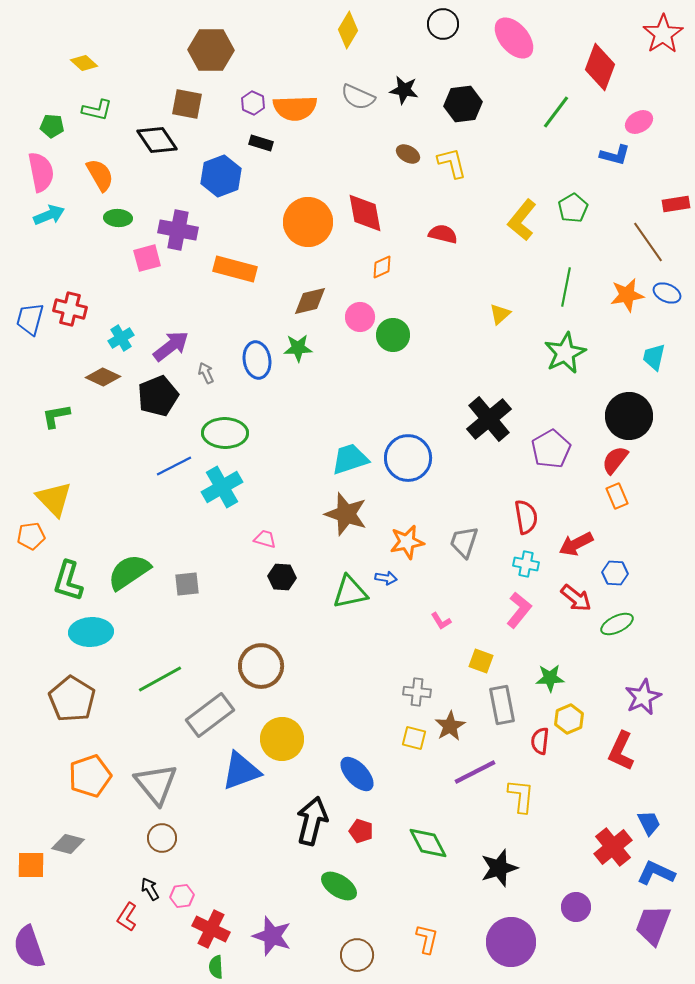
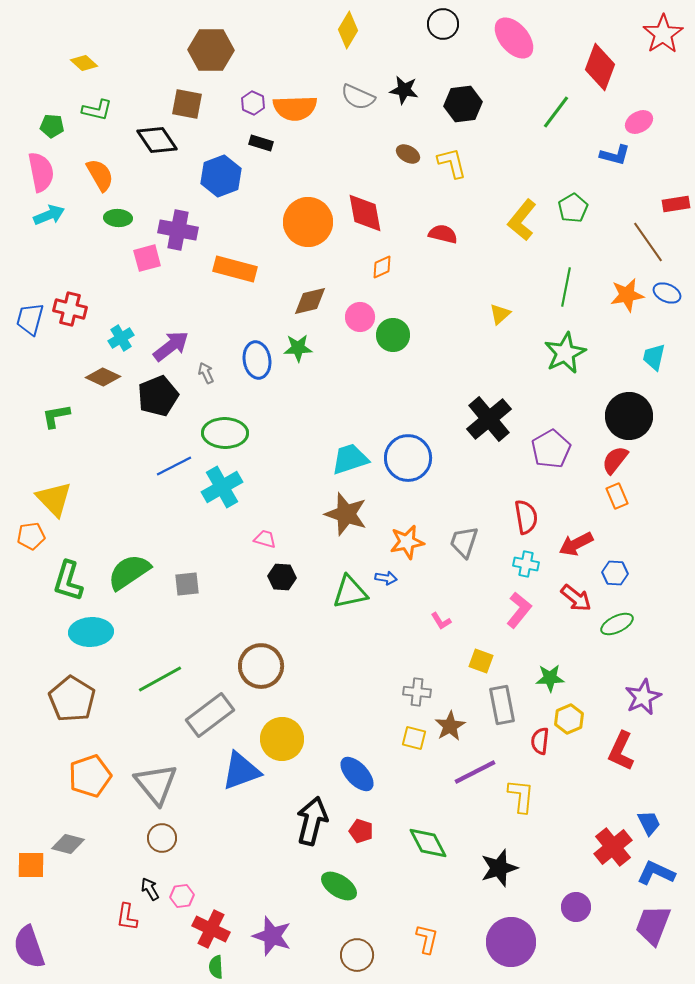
red L-shape at (127, 917): rotated 24 degrees counterclockwise
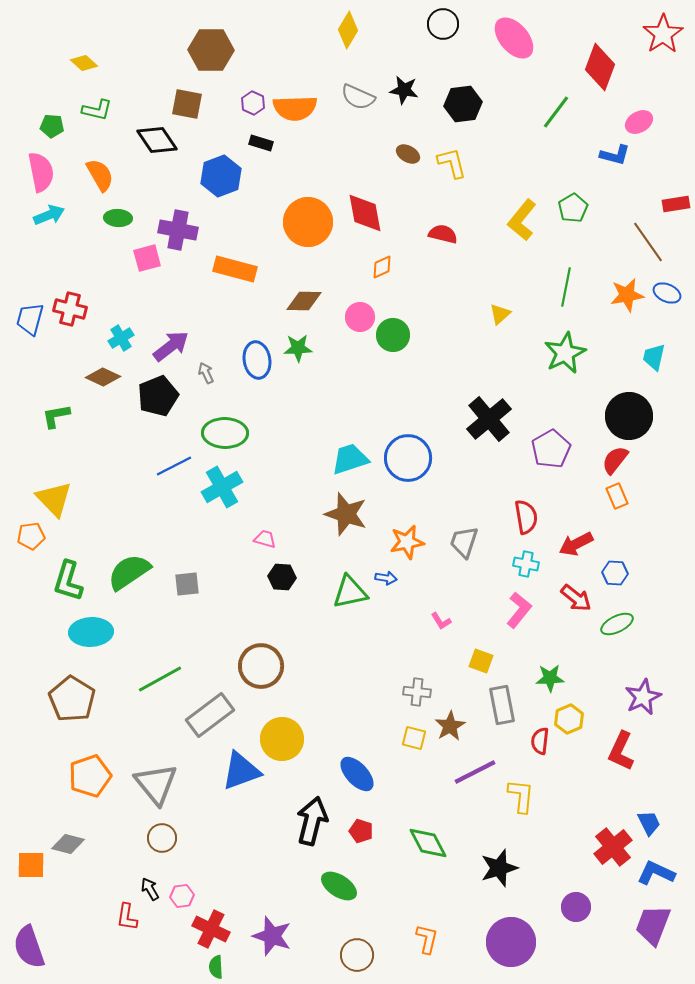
brown diamond at (310, 301): moved 6 px left; rotated 15 degrees clockwise
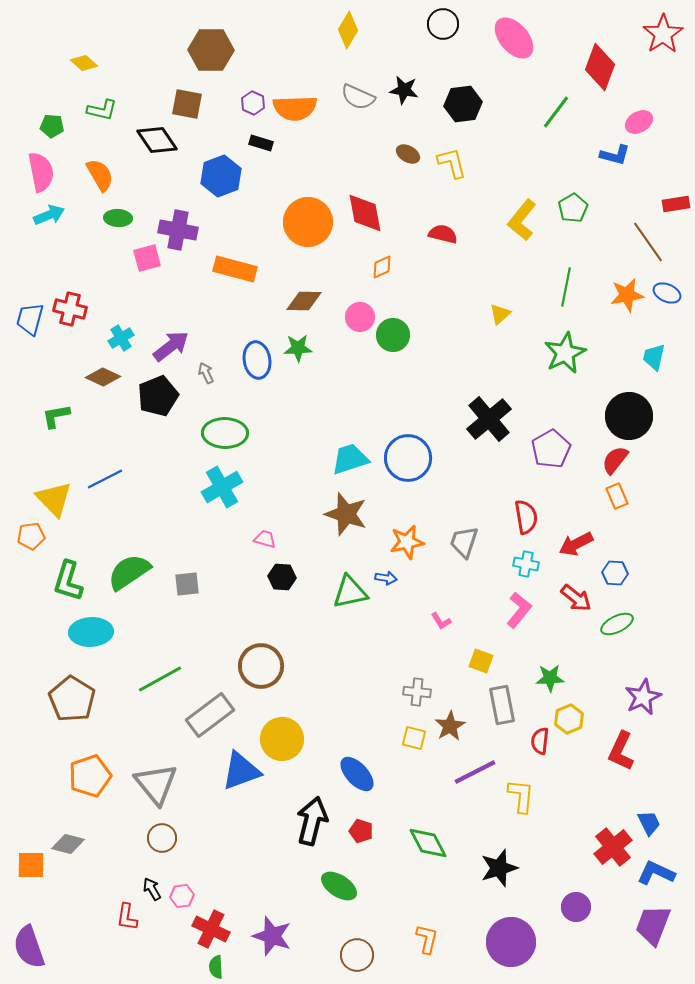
green L-shape at (97, 110): moved 5 px right
blue line at (174, 466): moved 69 px left, 13 px down
black arrow at (150, 889): moved 2 px right
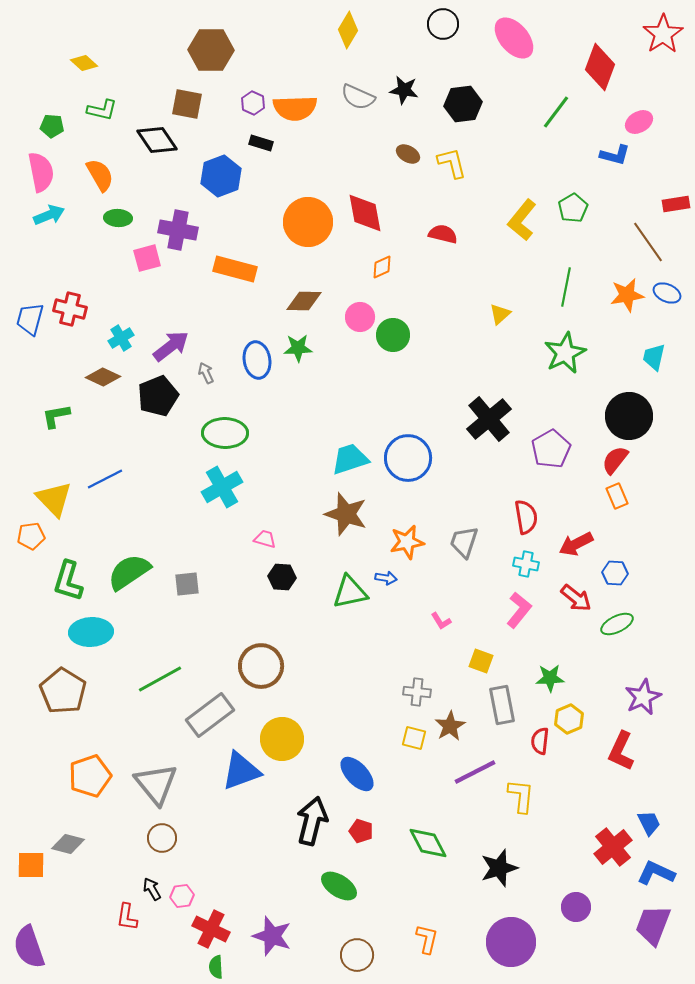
brown pentagon at (72, 699): moved 9 px left, 8 px up
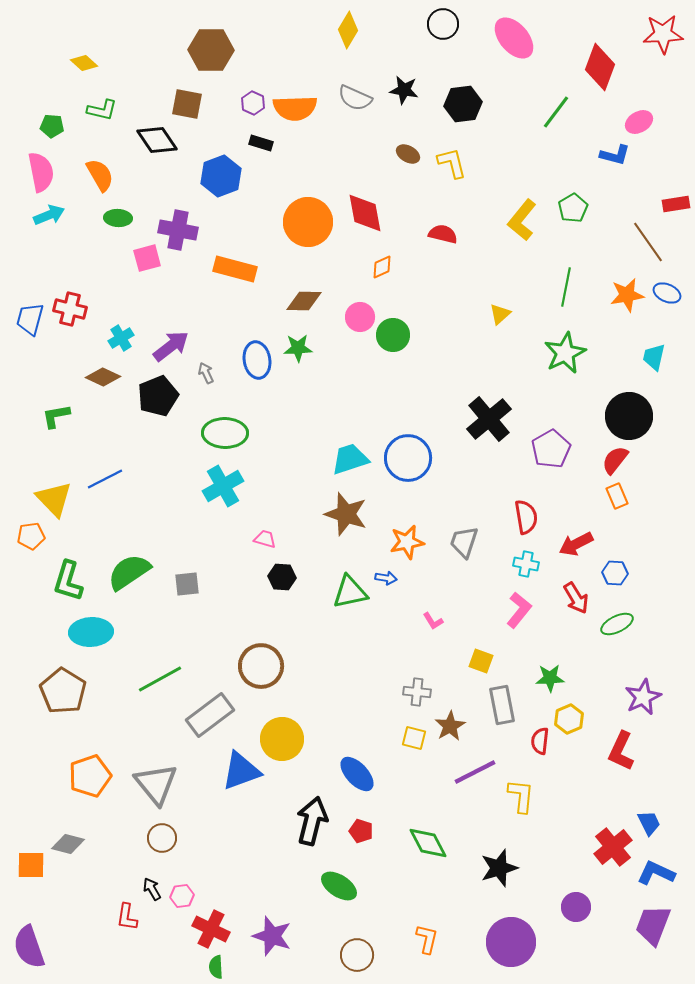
red star at (663, 34): rotated 30 degrees clockwise
gray semicircle at (358, 97): moved 3 px left, 1 px down
cyan cross at (222, 487): moved 1 px right, 1 px up
red arrow at (576, 598): rotated 20 degrees clockwise
pink L-shape at (441, 621): moved 8 px left
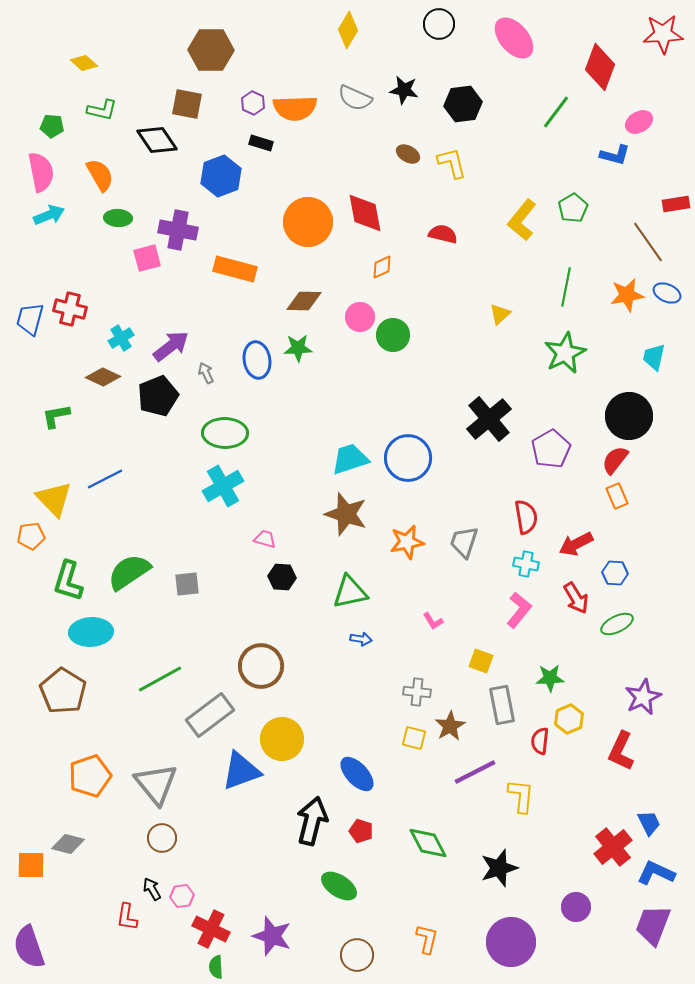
black circle at (443, 24): moved 4 px left
blue arrow at (386, 578): moved 25 px left, 61 px down
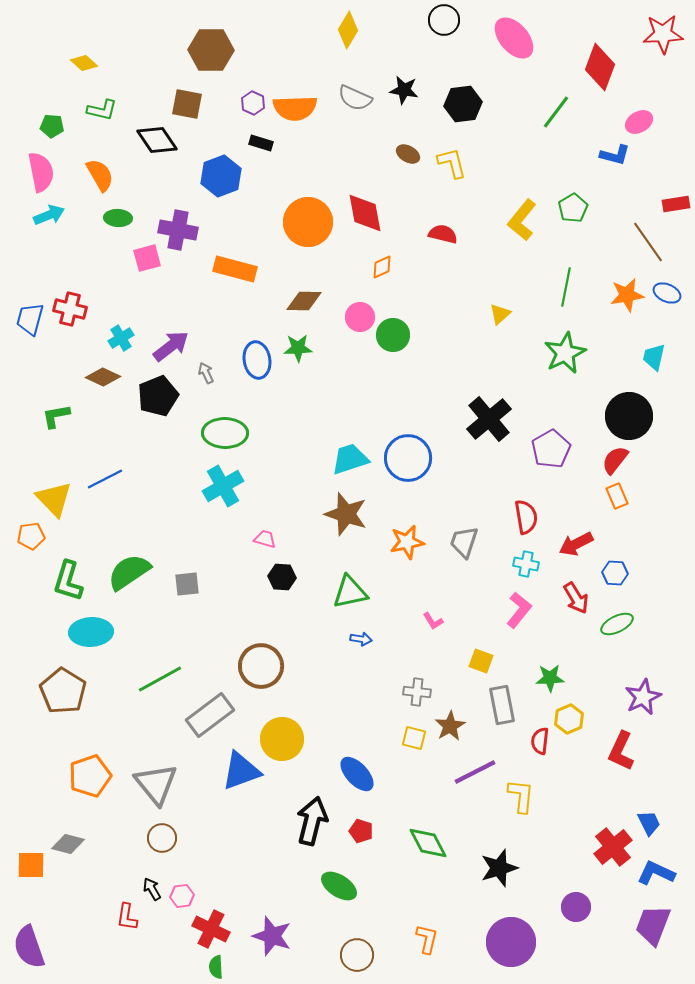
black circle at (439, 24): moved 5 px right, 4 px up
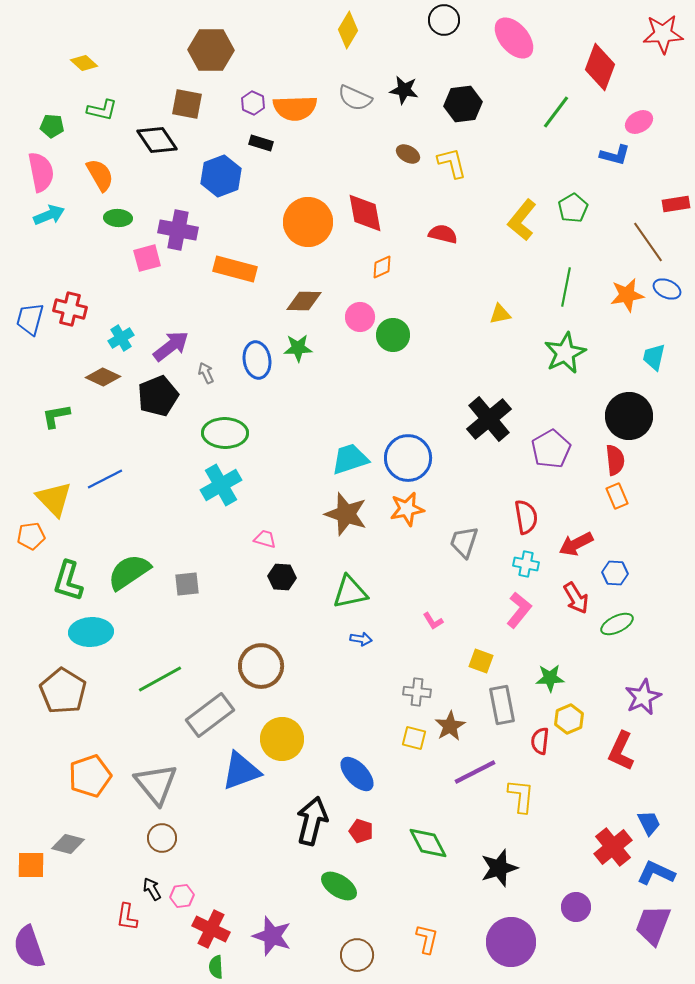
blue ellipse at (667, 293): moved 4 px up
yellow triangle at (500, 314): rotated 30 degrees clockwise
red semicircle at (615, 460): rotated 136 degrees clockwise
cyan cross at (223, 486): moved 2 px left, 1 px up
orange star at (407, 542): moved 33 px up
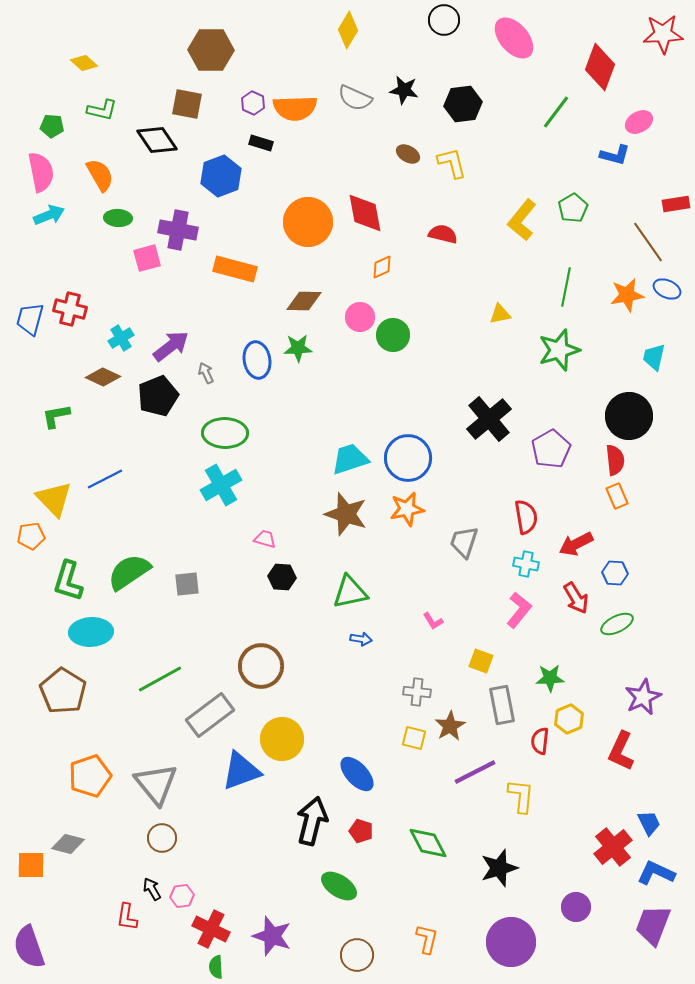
green star at (565, 353): moved 6 px left, 3 px up; rotated 9 degrees clockwise
